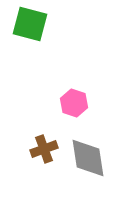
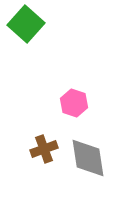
green square: moved 4 px left; rotated 27 degrees clockwise
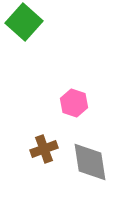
green square: moved 2 px left, 2 px up
gray diamond: moved 2 px right, 4 px down
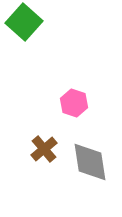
brown cross: rotated 20 degrees counterclockwise
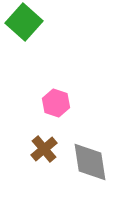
pink hexagon: moved 18 px left
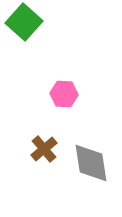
pink hexagon: moved 8 px right, 9 px up; rotated 16 degrees counterclockwise
gray diamond: moved 1 px right, 1 px down
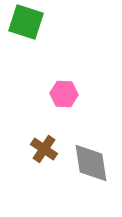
green square: moved 2 px right; rotated 24 degrees counterclockwise
brown cross: rotated 16 degrees counterclockwise
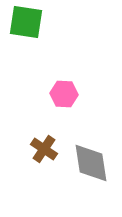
green square: rotated 9 degrees counterclockwise
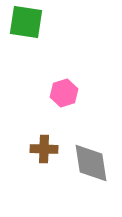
pink hexagon: moved 1 px up; rotated 20 degrees counterclockwise
brown cross: rotated 32 degrees counterclockwise
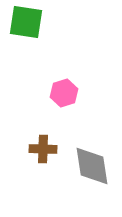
brown cross: moved 1 px left
gray diamond: moved 1 px right, 3 px down
